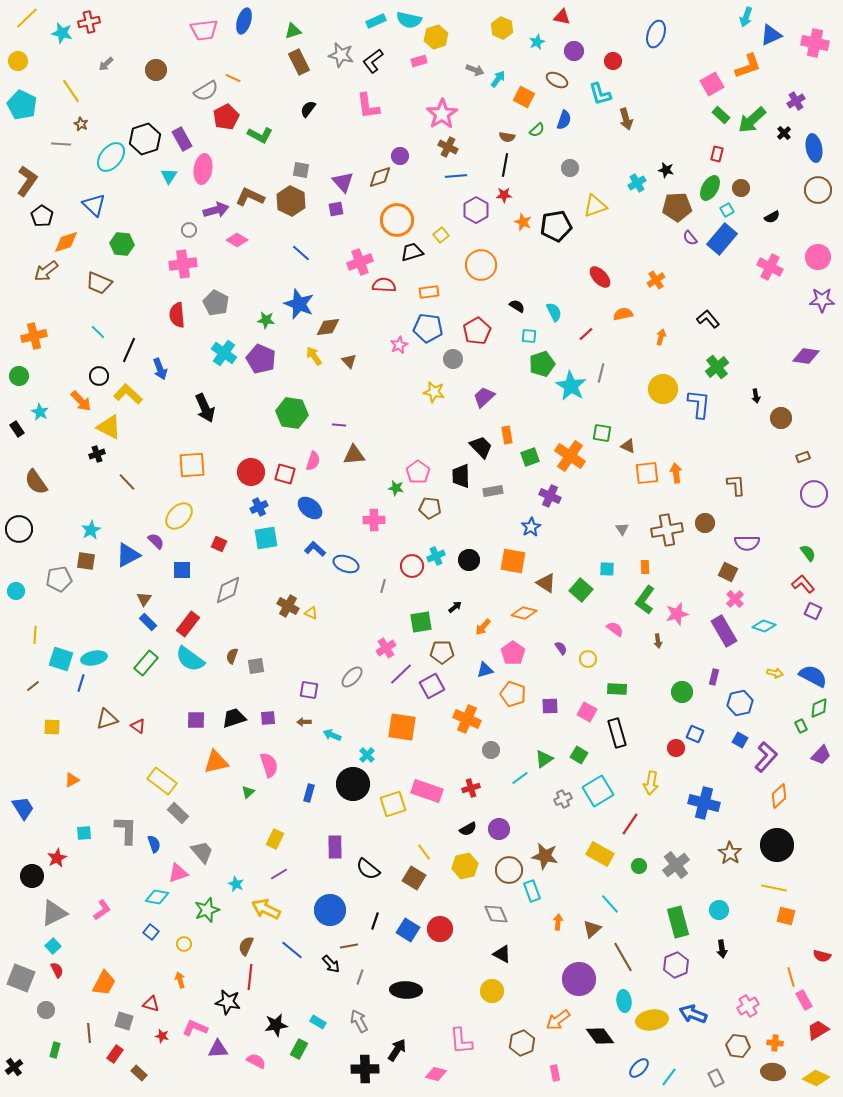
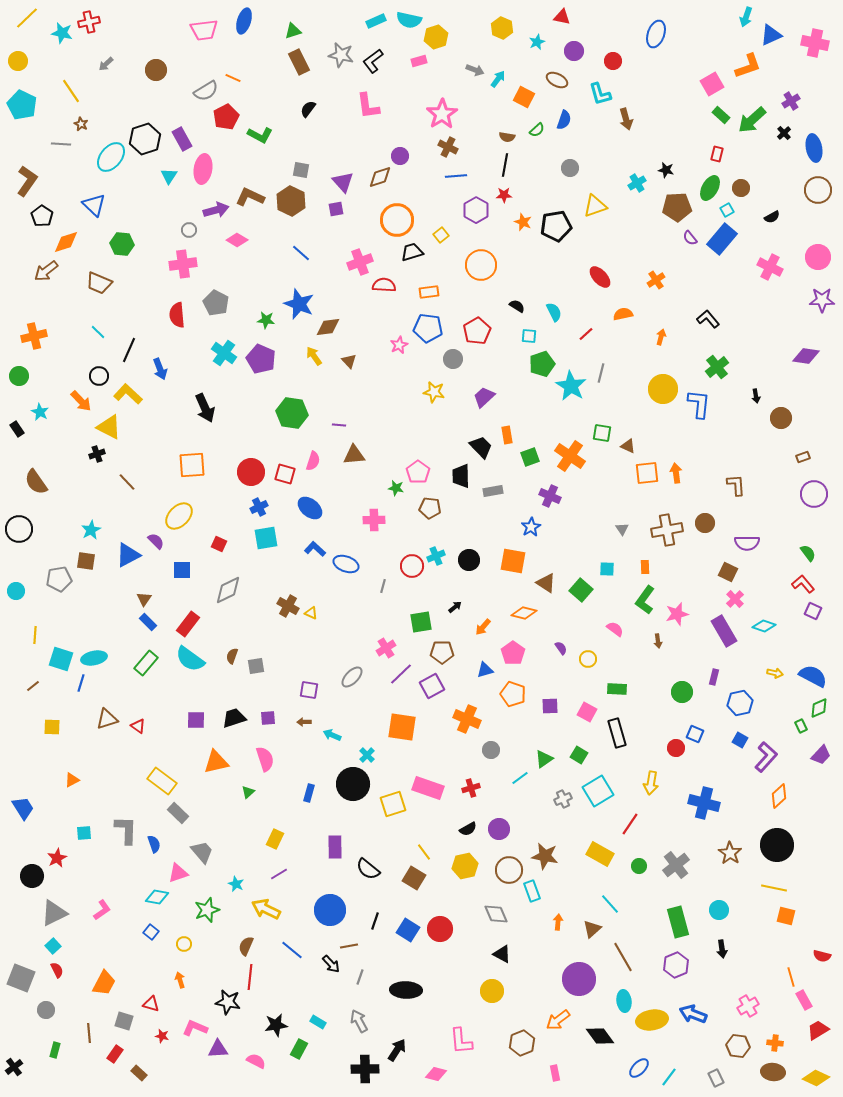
purple cross at (796, 101): moved 5 px left
pink semicircle at (269, 765): moved 4 px left, 6 px up
pink rectangle at (427, 791): moved 1 px right, 3 px up
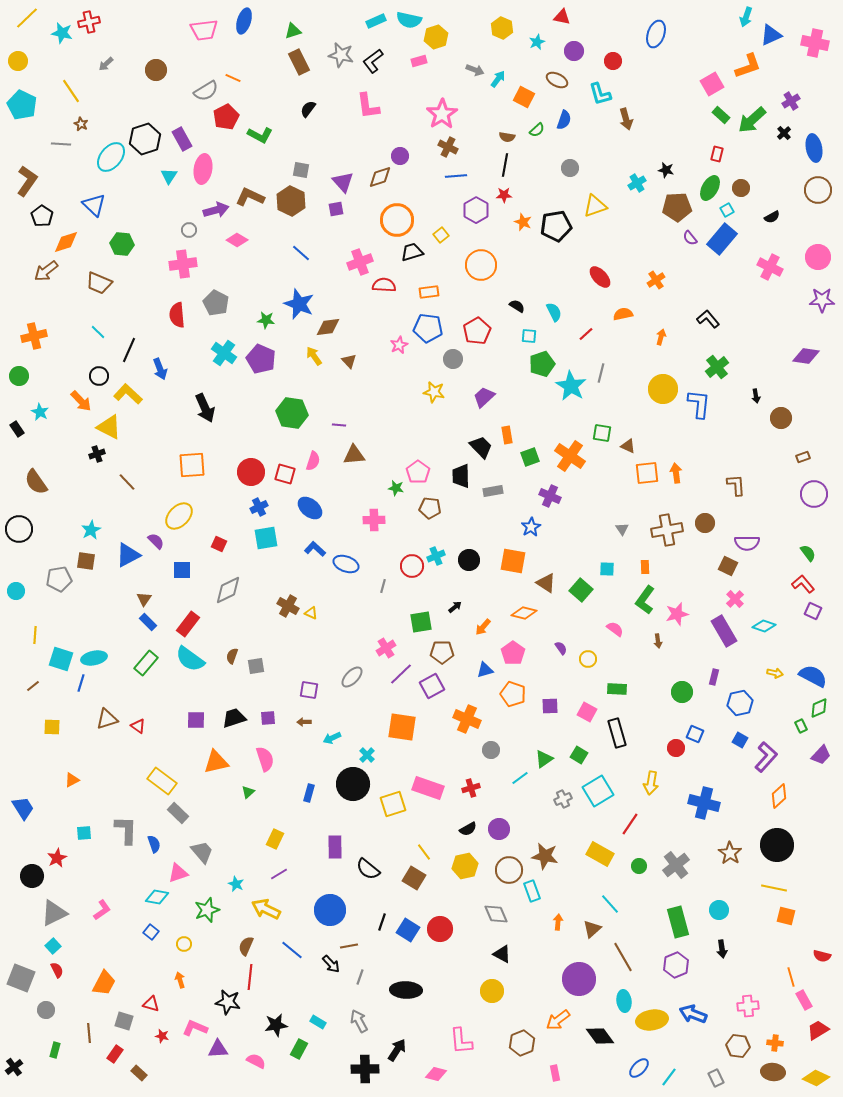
brown square at (728, 572): moved 6 px up
cyan arrow at (332, 735): moved 3 px down; rotated 48 degrees counterclockwise
black line at (375, 921): moved 7 px right, 1 px down
pink cross at (748, 1006): rotated 25 degrees clockwise
